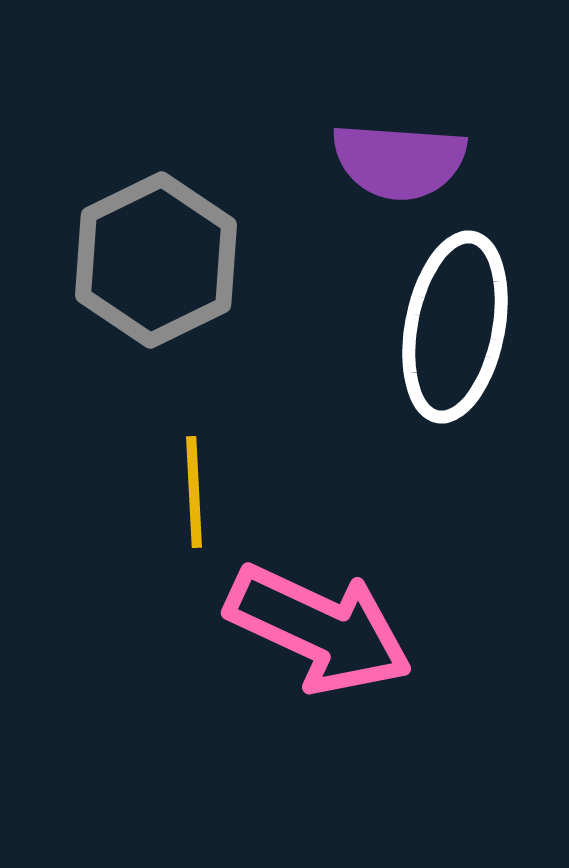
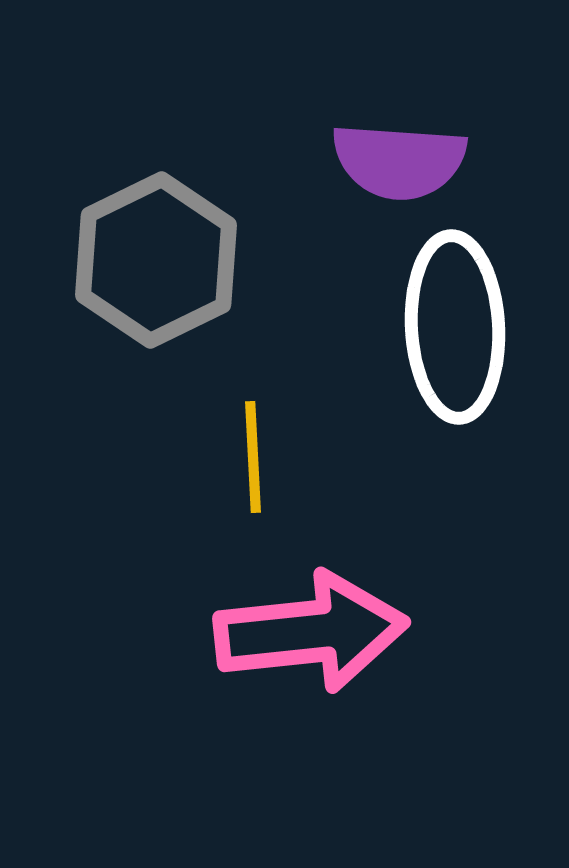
white ellipse: rotated 14 degrees counterclockwise
yellow line: moved 59 px right, 35 px up
pink arrow: moved 8 px left, 3 px down; rotated 31 degrees counterclockwise
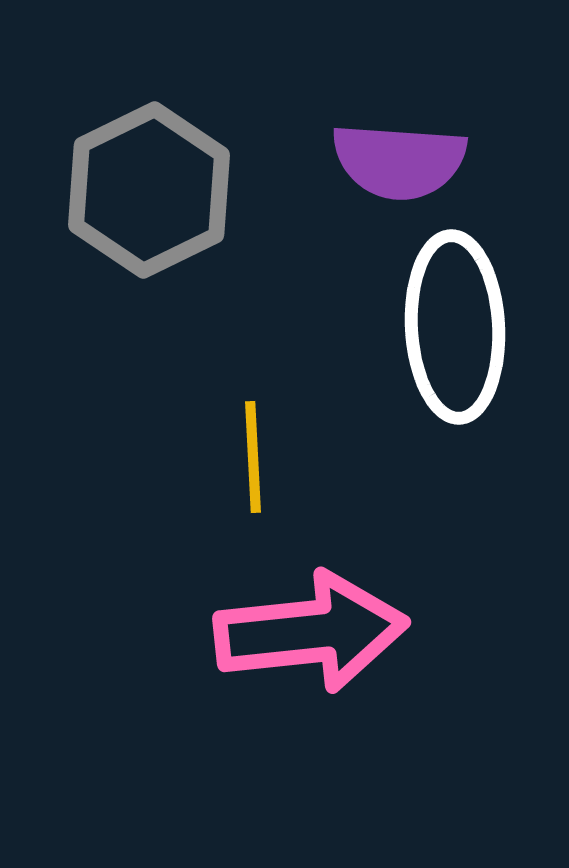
gray hexagon: moved 7 px left, 70 px up
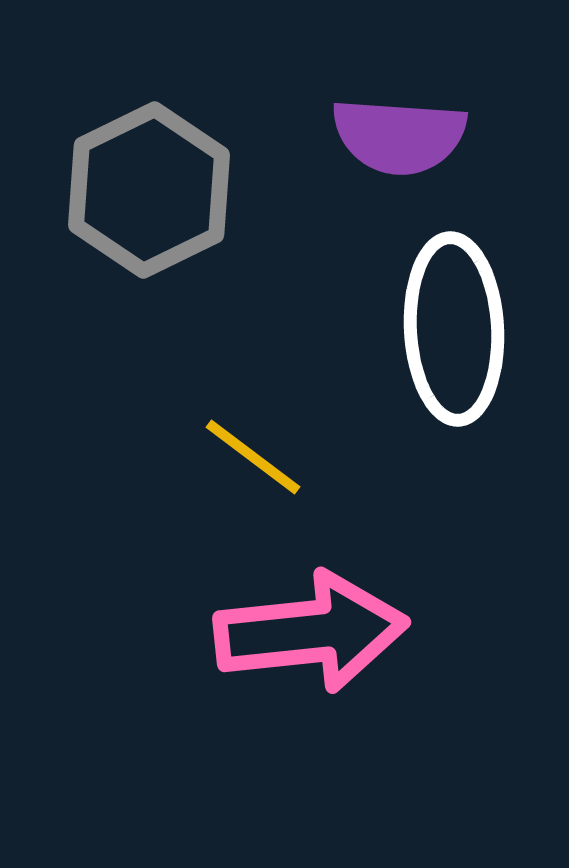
purple semicircle: moved 25 px up
white ellipse: moved 1 px left, 2 px down
yellow line: rotated 50 degrees counterclockwise
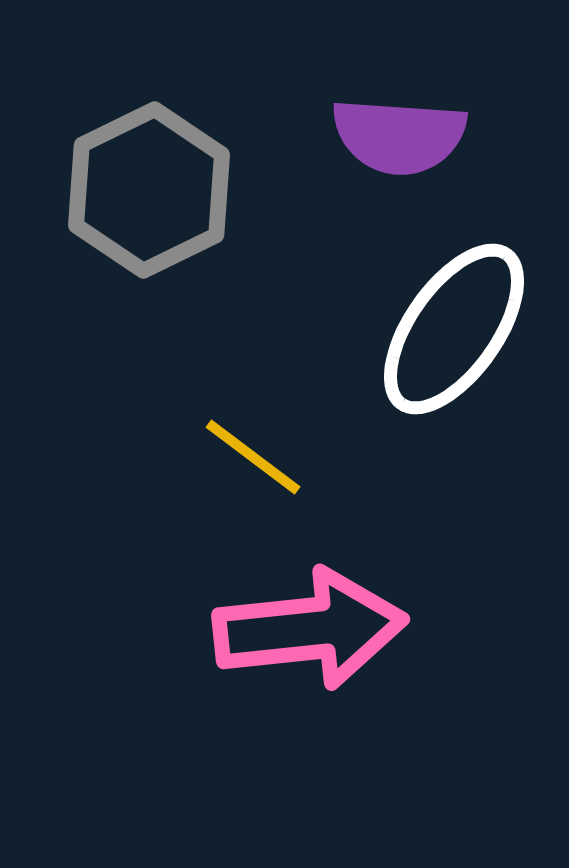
white ellipse: rotated 38 degrees clockwise
pink arrow: moved 1 px left, 3 px up
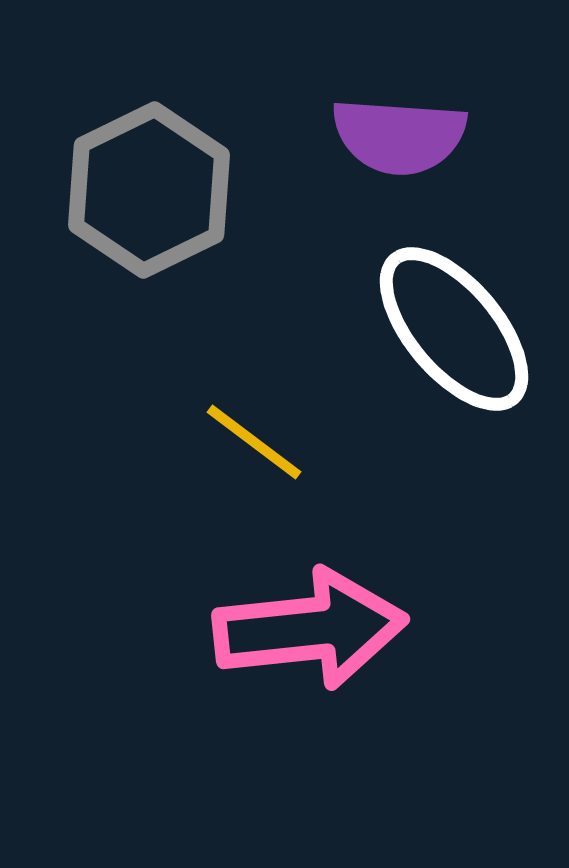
white ellipse: rotated 75 degrees counterclockwise
yellow line: moved 1 px right, 15 px up
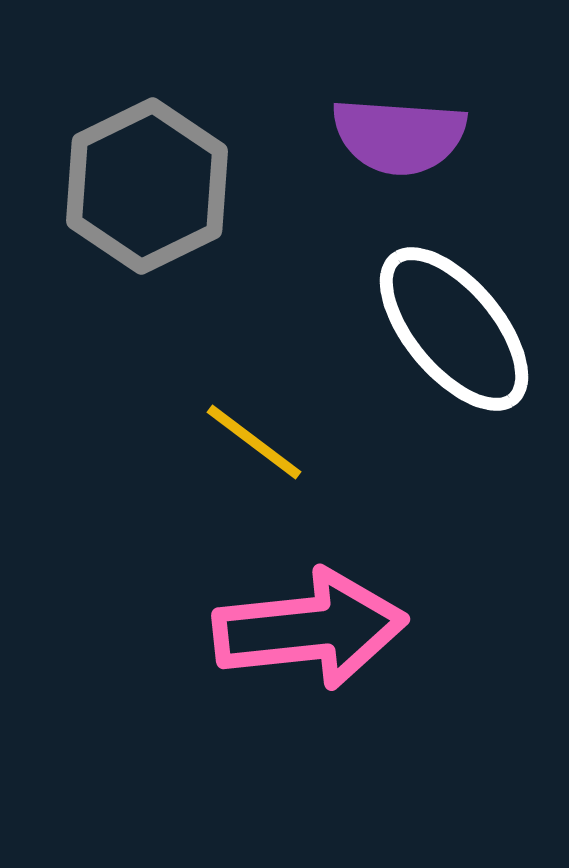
gray hexagon: moved 2 px left, 4 px up
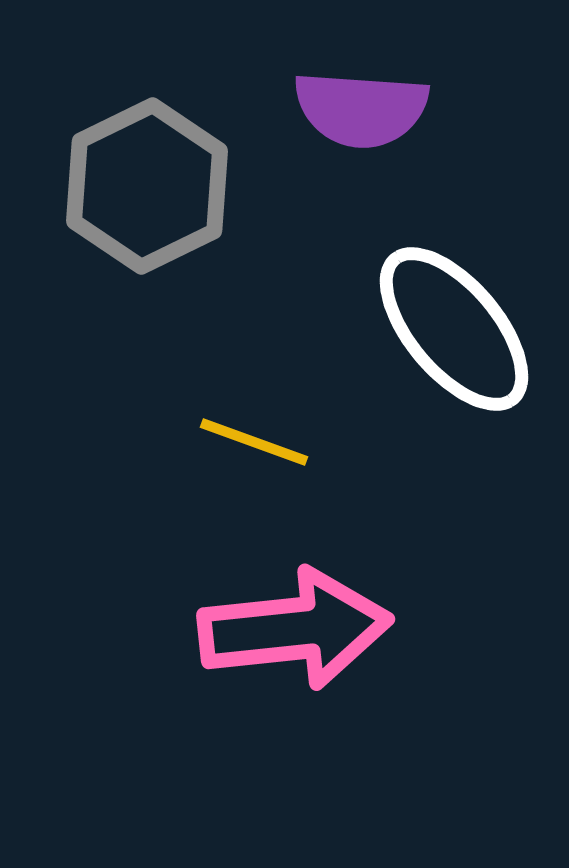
purple semicircle: moved 38 px left, 27 px up
yellow line: rotated 17 degrees counterclockwise
pink arrow: moved 15 px left
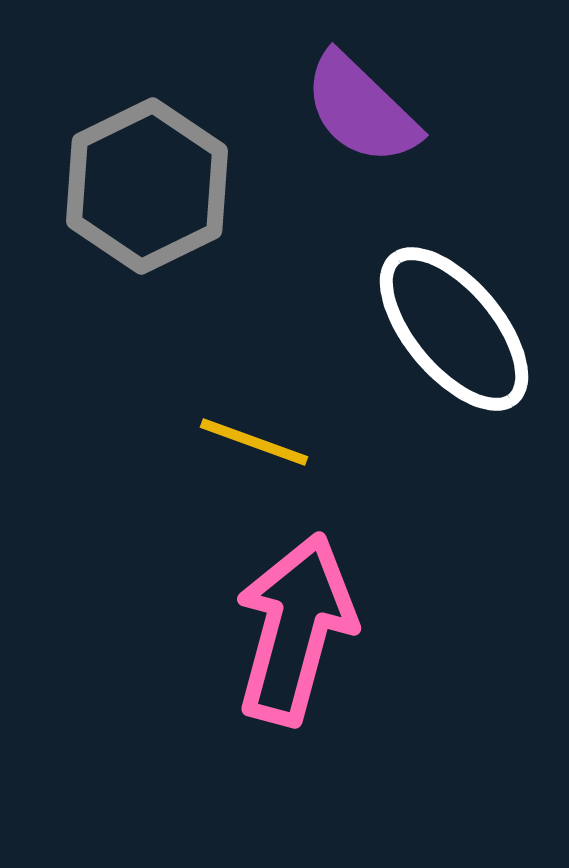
purple semicircle: rotated 40 degrees clockwise
pink arrow: rotated 69 degrees counterclockwise
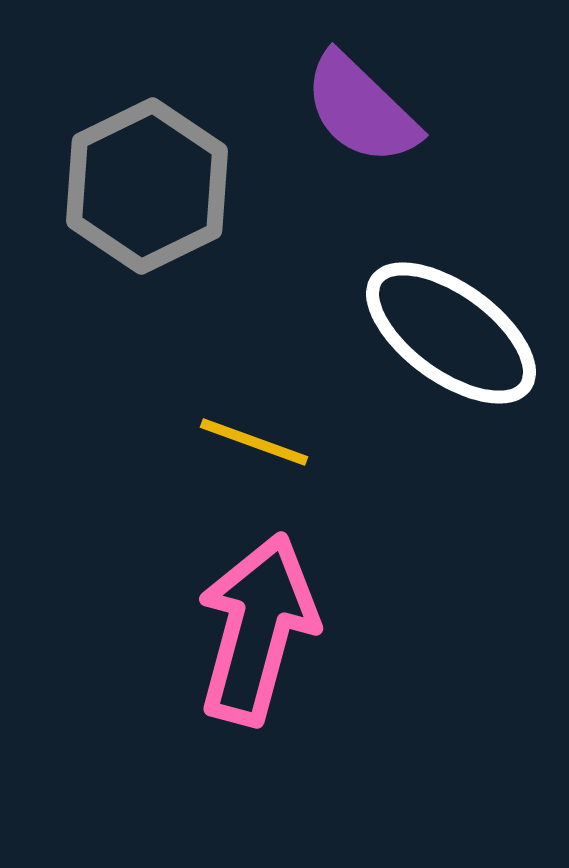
white ellipse: moved 3 px left, 4 px down; rotated 14 degrees counterclockwise
pink arrow: moved 38 px left
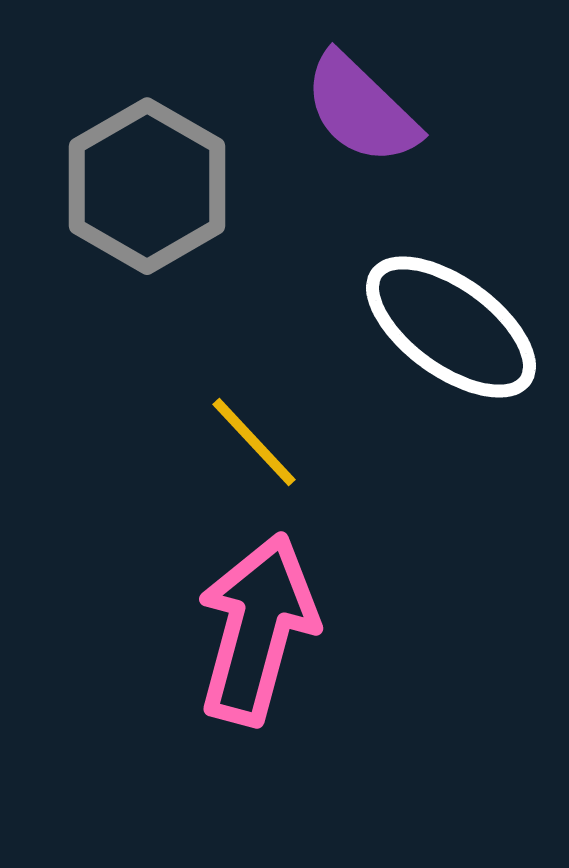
gray hexagon: rotated 4 degrees counterclockwise
white ellipse: moved 6 px up
yellow line: rotated 27 degrees clockwise
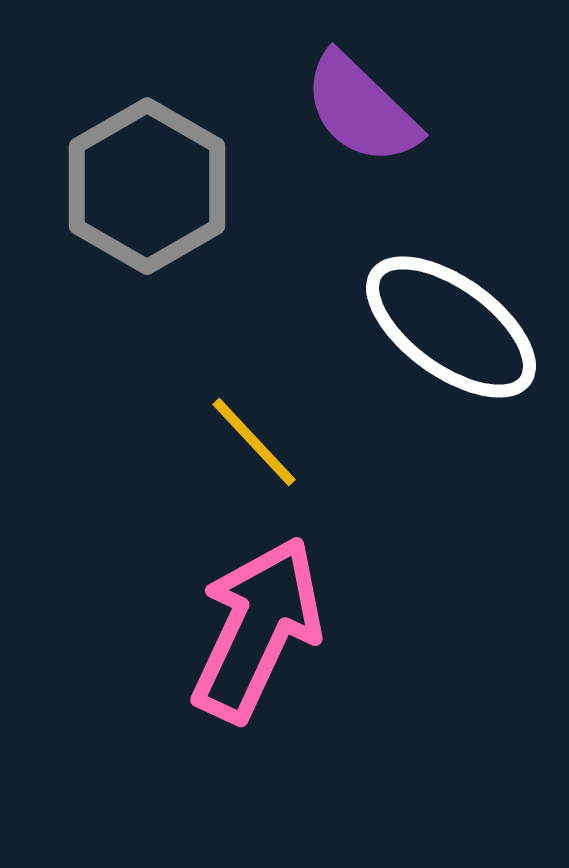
pink arrow: rotated 10 degrees clockwise
